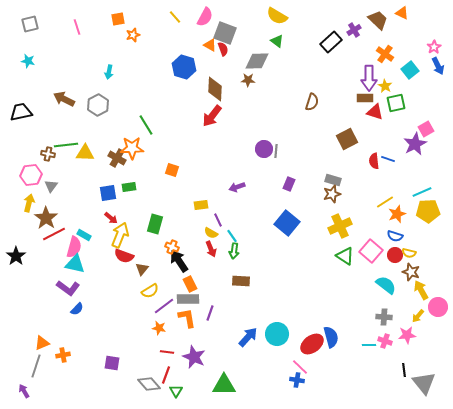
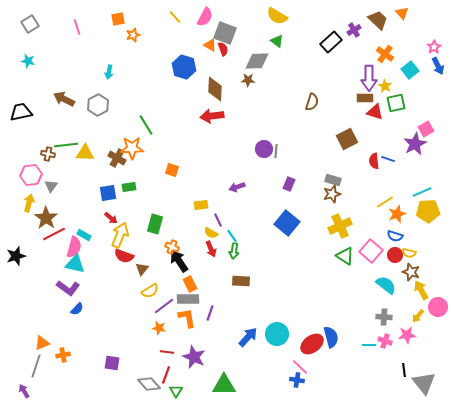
orange triangle at (402, 13): rotated 24 degrees clockwise
gray square at (30, 24): rotated 18 degrees counterclockwise
red arrow at (212, 116): rotated 45 degrees clockwise
black star at (16, 256): rotated 18 degrees clockwise
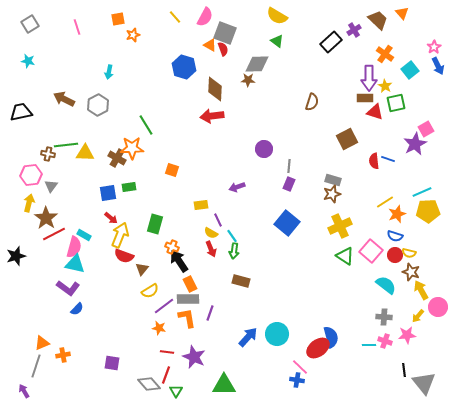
gray diamond at (257, 61): moved 3 px down
gray line at (276, 151): moved 13 px right, 15 px down
brown rectangle at (241, 281): rotated 12 degrees clockwise
red ellipse at (312, 344): moved 6 px right, 4 px down
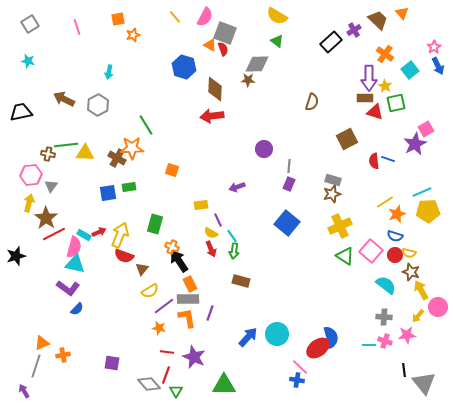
red arrow at (111, 218): moved 12 px left, 14 px down; rotated 64 degrees counterclockwise
